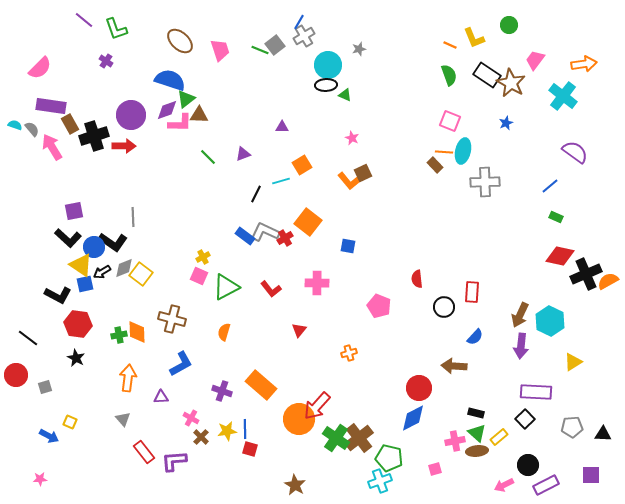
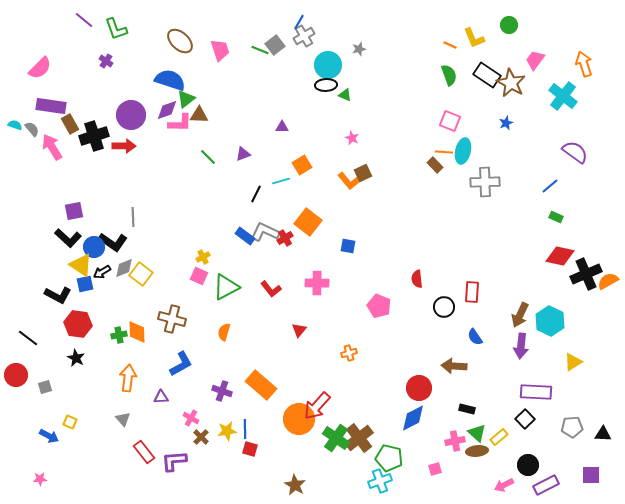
orange arrow at (584, 64): rotated 100 degrees counterclockwise
blue semicircle at (475, 337): rotated 102 degrees clockwise
black rectangle at (476, 413): moved 9 px left, 4 px up
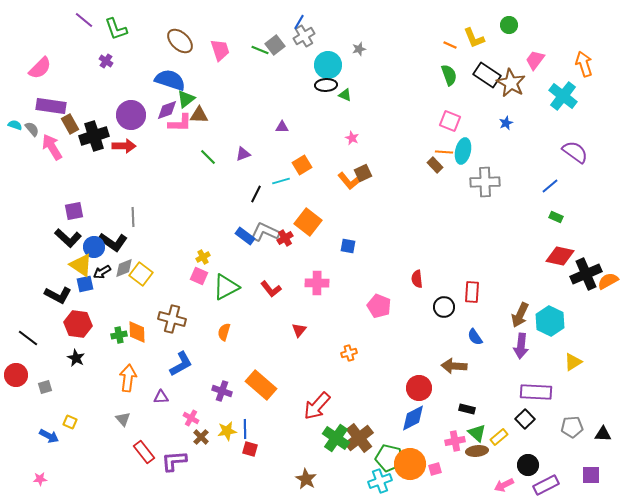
orange circle at (299, 419): moved 111 px right, 45 px down
brown star at (295, 485): moved 11 px right, 6 px up
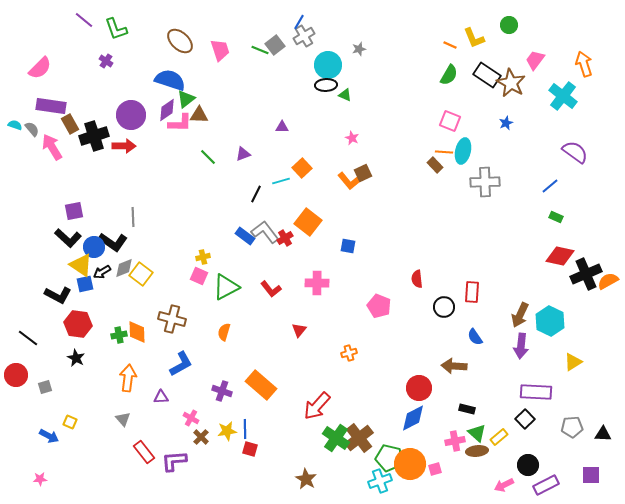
green semicircle at (449, 75): rotated 50 degrees clockwise
purple diamond at (167, 110): rotated 15 degrees counterclockwise
orange square at (302, 165): moved 3 px down; rotated 12 degrees counterclockwise
gray L-shape at (265, 232): rotated 28 degrees clockwise
yellow cross at (203, 257): rotated 16 degrees clockwise
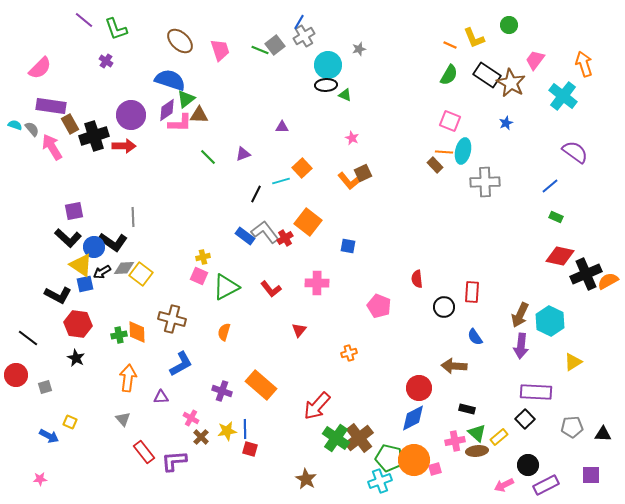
gray diamond at (124, 268): rotated 20 degrees clockwise
orange circle at (410, 464): moved 4 px right, 4 px up
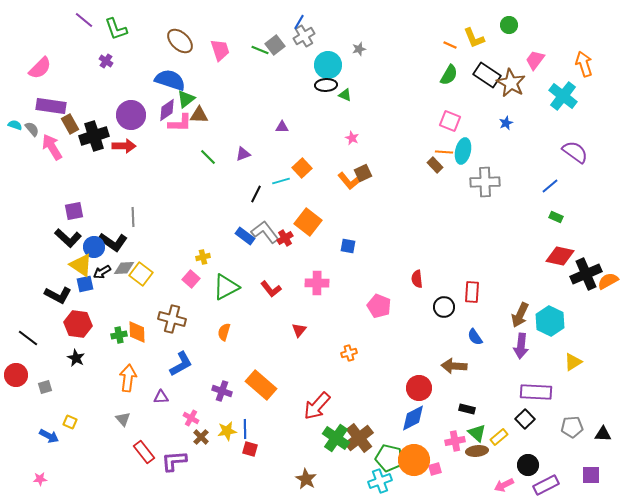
pink square at (199, 276): moved 8 px left, 3 px down; rotated 18 degrees clockwise
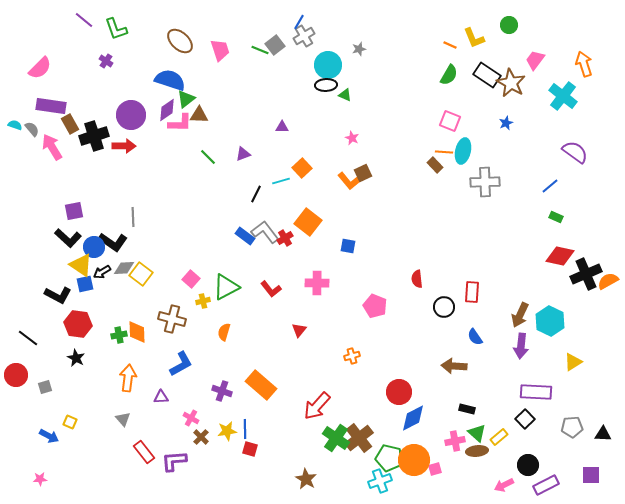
yellow cross at (203, 257): moved 44 px down
pink pentagon at (379, 306): moved 4 px left
orange cross at (349, 353): moved 3 px right, 3 px down
red circle at (419, 388): moved 20 px left, 4 px down
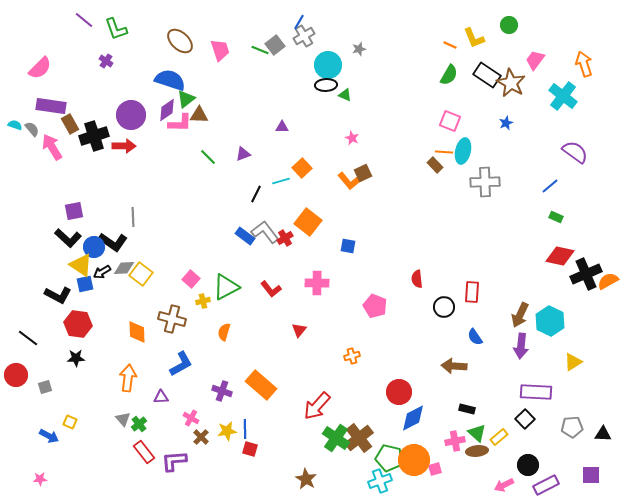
green cross at (119, 335): moved 20 px right, 89 px down; rotated 28 degrees counterclockwise
black star at (76, 358): rotated 30 degrees counterclockwise
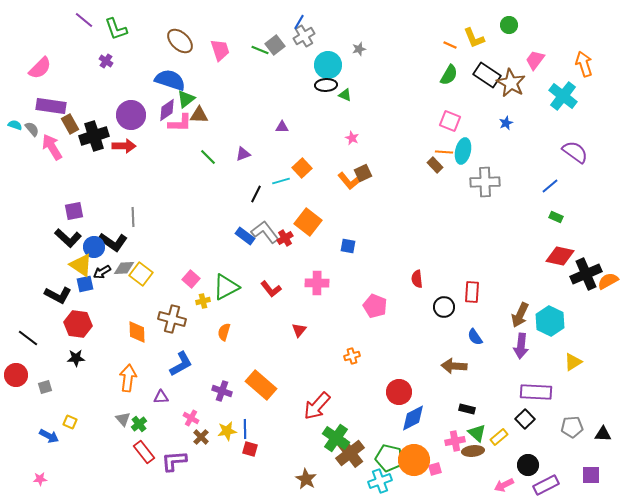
brown cross at (359, 438): moved 9 px left, 15 px down
brown ellipse at (477, 451): moved 4 px left
